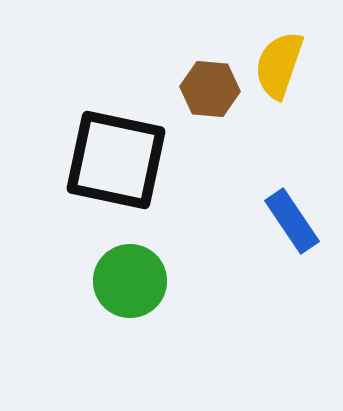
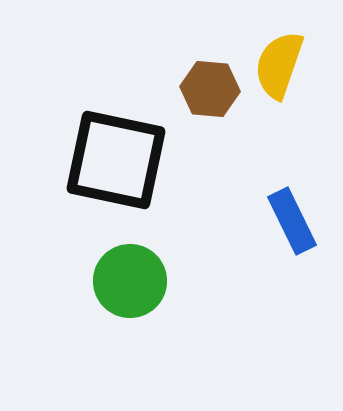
blue rectangle: rotated 8 degrees clockwise
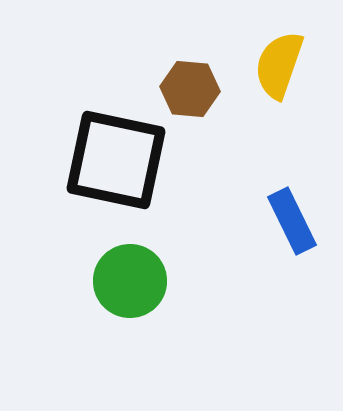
brown hexagon: moved 20 px left
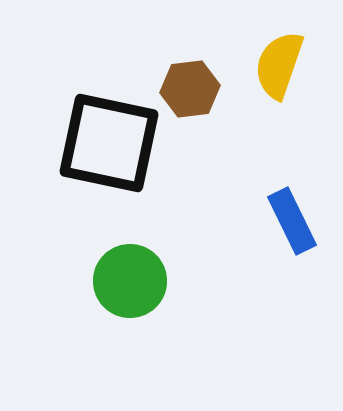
brown hexagon: rotated 12 degrees counterclockwise
black square: moved 7 px left, 17 px up
